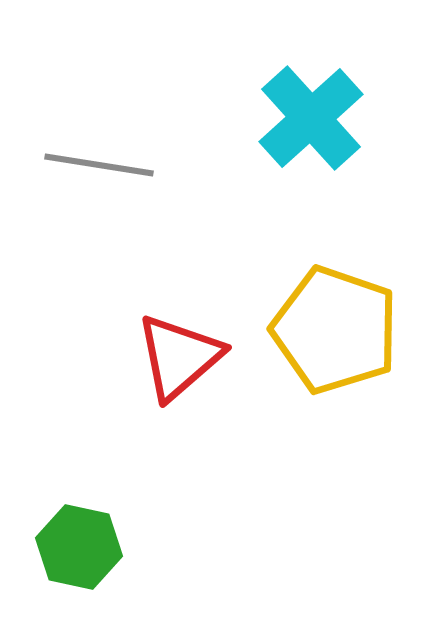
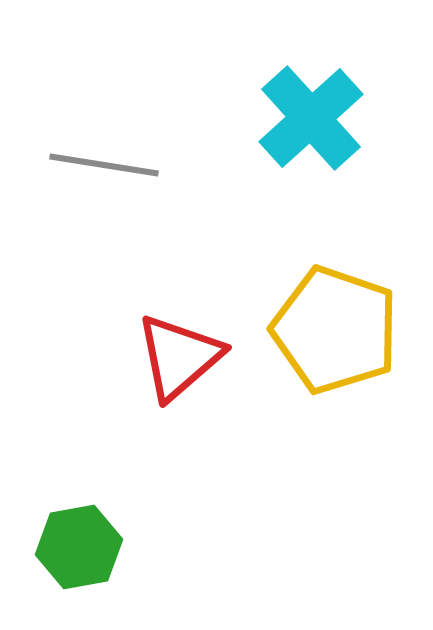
gray line: moved 5 px right
green hexagon: rotated 22 degrees counterclockwise
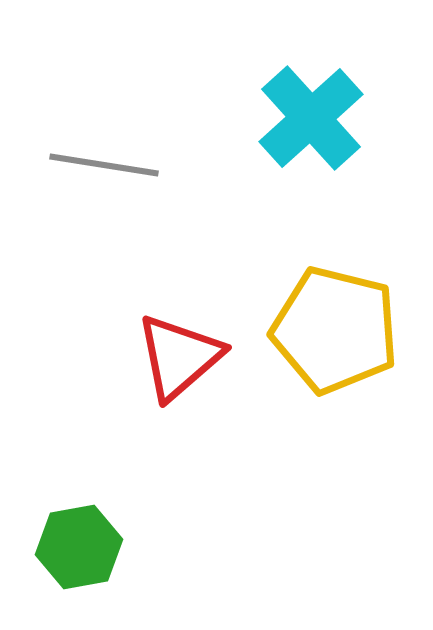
yellow pentagon: rotated 5 degrees counterclockwise
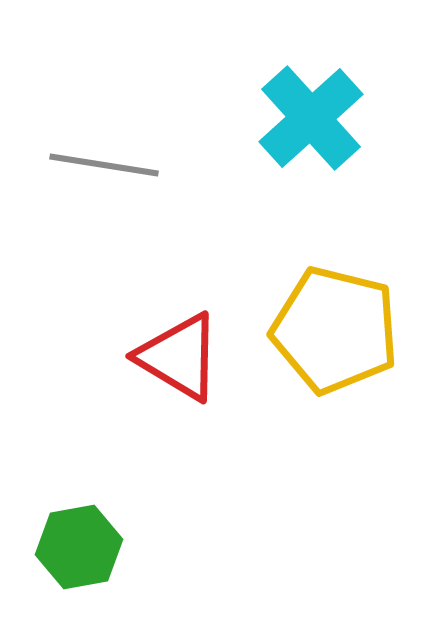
red triangle: rotated 48 degrees counterclockwise
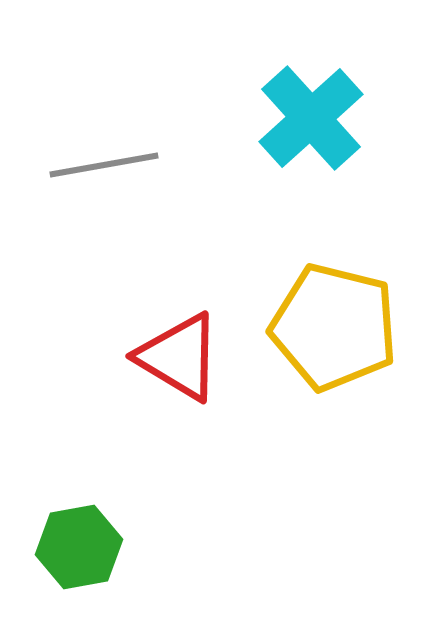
gray line: rotated 19 degrees counterclockwise
yellow pentagon: moved 1 px left, 3 px up
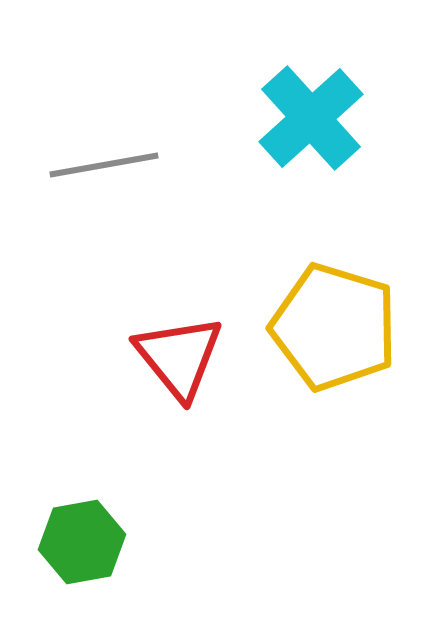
yellow pentagon: rotated 3 degrees clockwise
red triangle: rotated 20 degrees clockwise
green hexagon: moved 3 px right, 5 px up
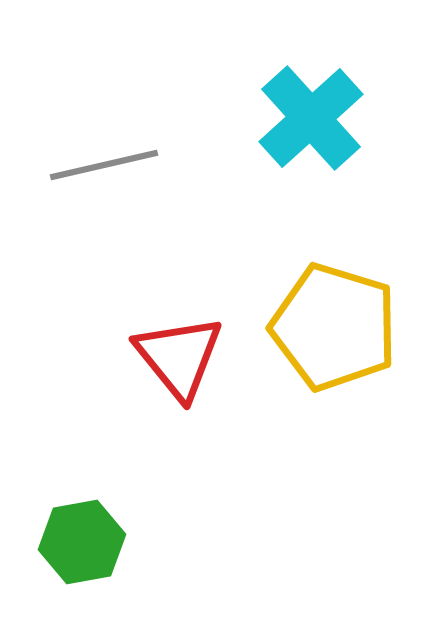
gray line: rotated 3 degrees counterclockwise
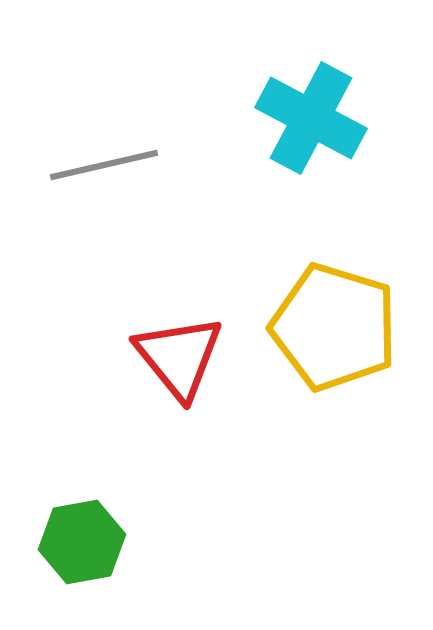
cyan cross: rotated 20 degrees counterclockwise
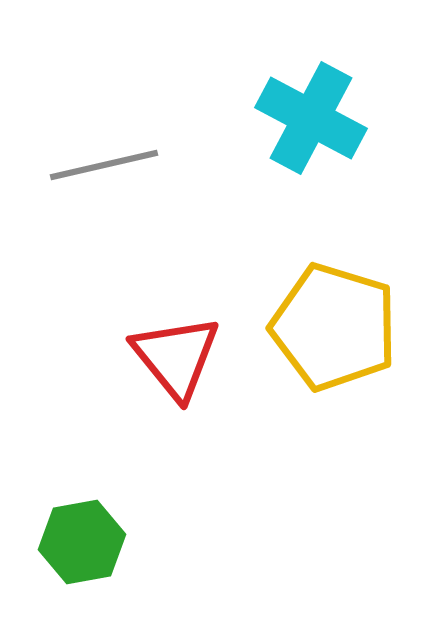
red triangle: moved 3 px left
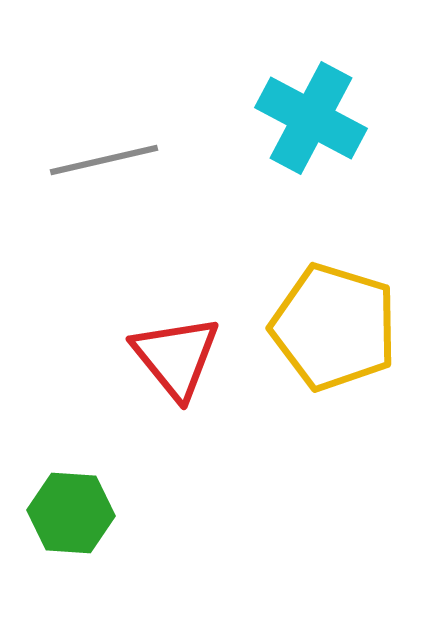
gray line: moved 5 px up
green hexagon: moved 11 px left, 29 px up; rotated 14 degrees clockwise
